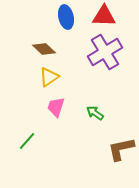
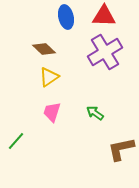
pink trapezoid: moved 4 px left, 5 px down
green line: moved 11 px left
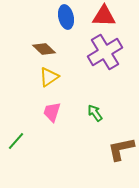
green arrow: rotated 18 degrees clockwise
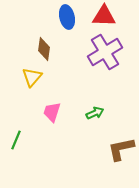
blue ellipse: moved 1 px right
brown diamond: rotated 55 degrees clockwise
yellow triangle: moved 17 px left; rotated 15 degrees counterclockwise
green arrow: rotated 102 degrees clockwise
green line: moved 1 px up; rotated 18 degrees counterclockwise
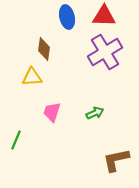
yellow triangle: rotated 45 degrees clockwise
brown L-shape: moved 5 px left, 11 px down
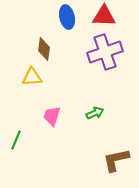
purple cross: rotated 12 degrees clockwise
pink trapezoid: moved 4 px down
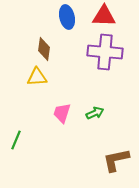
purple cross: rotated 24 degrees clockwise
yellow triangle: moved 5 px right
pink trapezoid: moved 10 px right, 3 px up
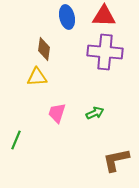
pink trapezoid: moved 5 px left
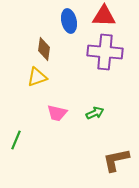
blue ellipse: moved 2 px right, 4 px down
yellow triangle: rotated 15 degrees counterclockwise
pink trapezoid: rotated 95 degrees counterclockwise
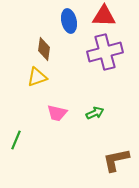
purple cross: rotated 20 degrees counterclockwise
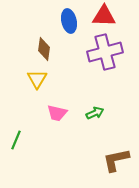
yellow triangle: moved 2 px down; rotated 40 degrees counterclockwise
